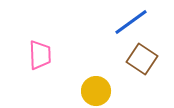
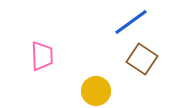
pink trapezoid: moved 2 px right, 1 px down
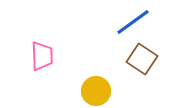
blue line: moved 2 px right
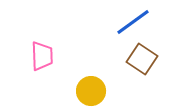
yellow circle: moved 5 px left
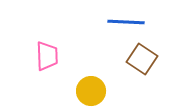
blue line: moved 7 px left; rotated 39 degrees clockwise
pink trapezoid: moved 5 px right
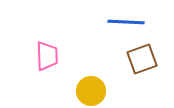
brown square: rotated 36 degrees clockwise
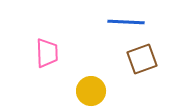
pink trapezoid: moved 3 px up
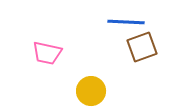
pink trapezoid: rotated 104 degrees clockwise
brown square: moved 12 px up
